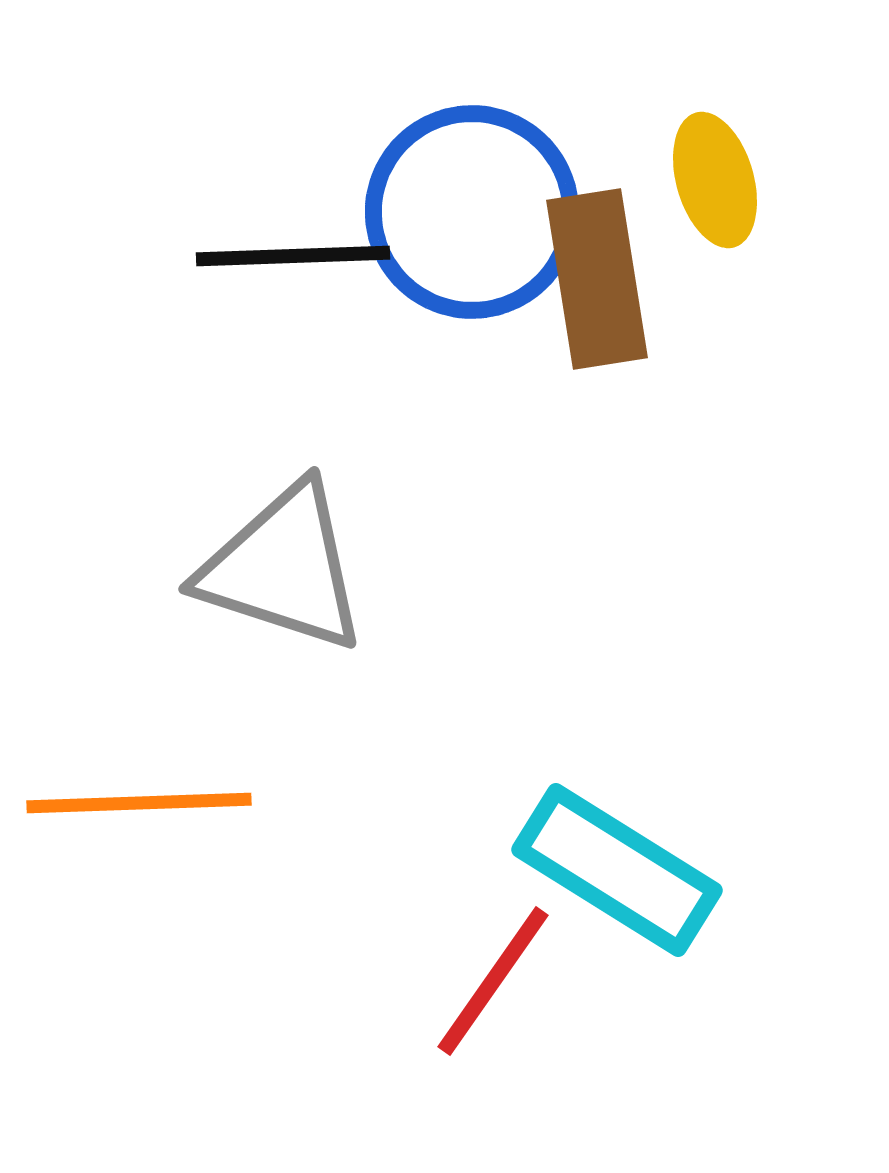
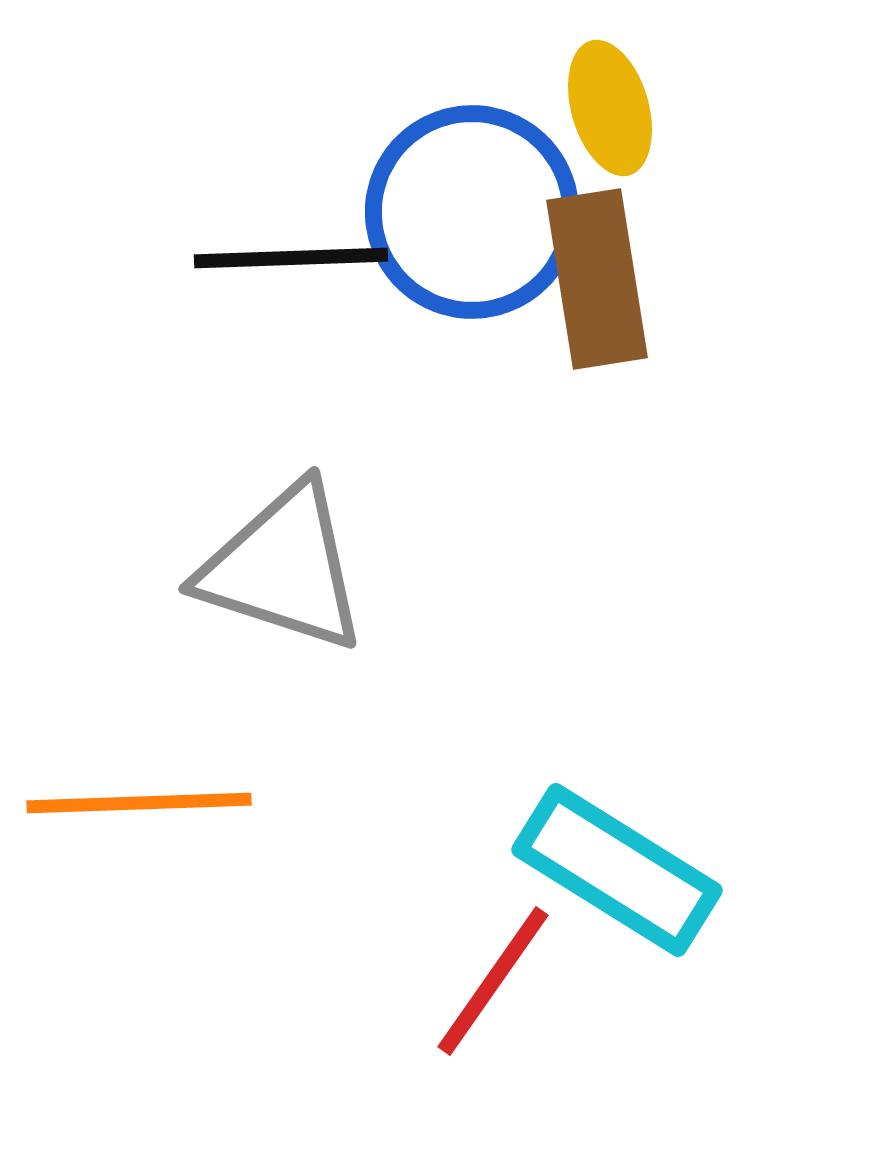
yellow ellipse: moved 105 px left, 72 px up
black line: moved 2 px left, 2 px down
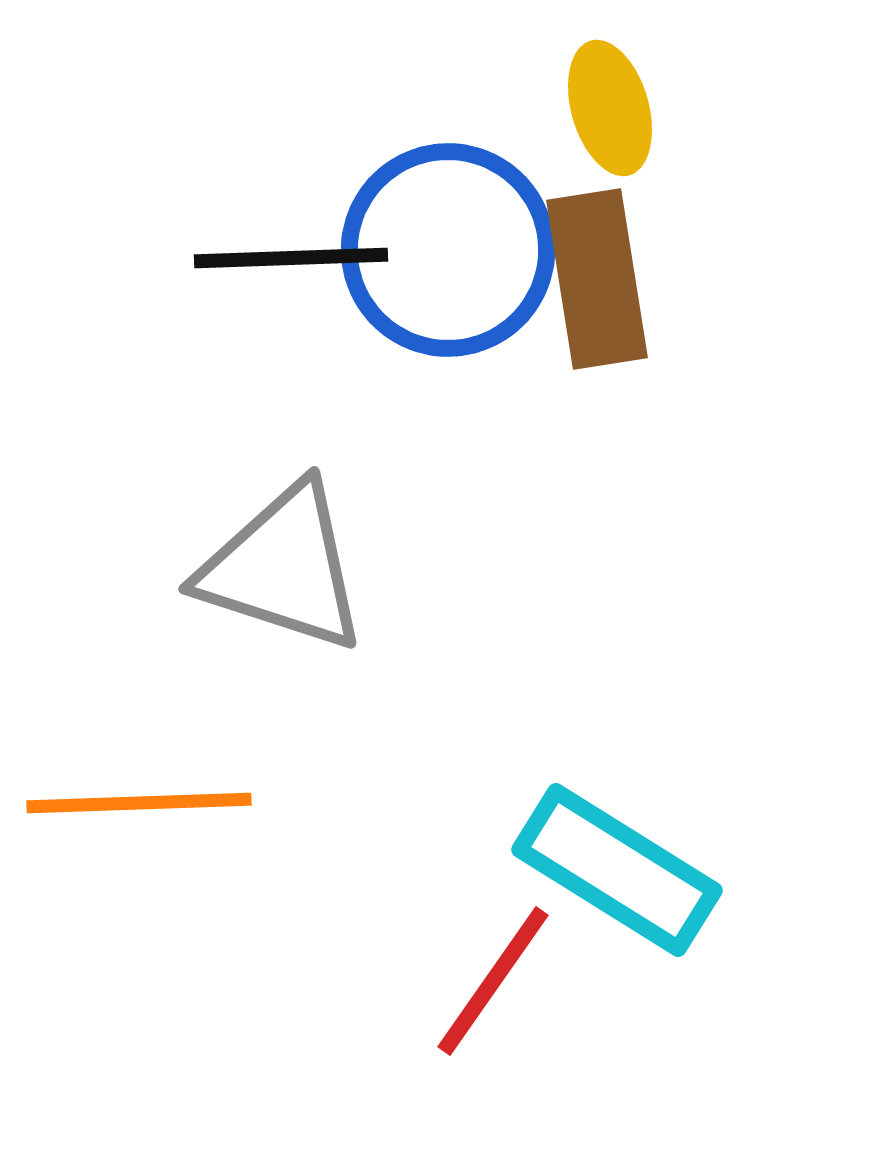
blue circle: moved 24 px left, 38 px down
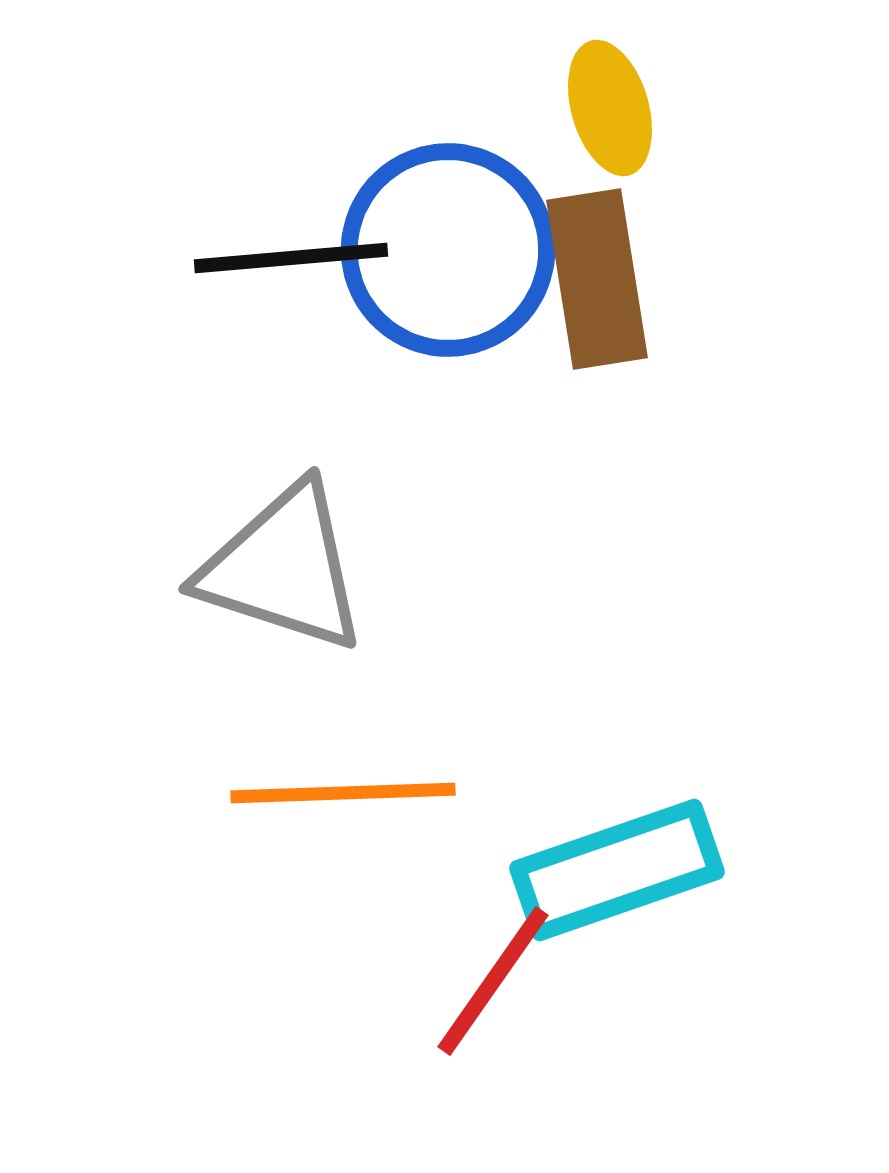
black line: rotated 3 degrees counterclockwise
orange line: moved 204 px right, 10 px up
cyan rectangle: rotated 51 degrees counterclockwise
